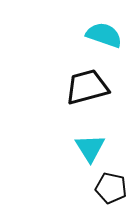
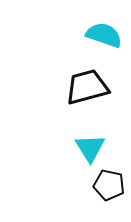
black pentagon: moved 2 px left, 3 px up
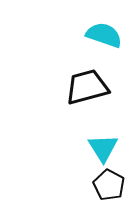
cyan triangle: moved 13 px right
black pentagon: rotated 16 degrees clockwise
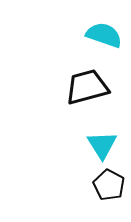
cyan triangle: moved 1 px left, 3 px up
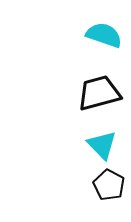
black trapezoid: moved 12 px right, 6 px down
cyan triangle: rotated 12 degrees counterclockwise
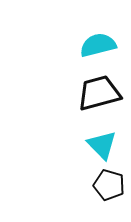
cyan semicircle: moved 6 px left, 10 px down; rotated 33 degrees counterclockwise
black pentagon: rotated 12 degrees counterclockwise
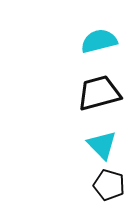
cyan semicircle: moved 1 px right, 4 px up
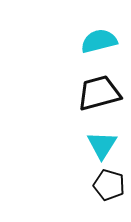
cyan triangle: rotated 16 degrees clockwise
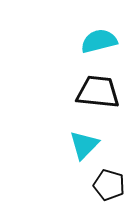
black trapezoid: moved 1 px left, 1 px up; rotated 21 degrees clockwise
cyan triangle: moved 18 px left; rotated 12 degrees clockwise
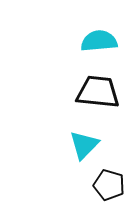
cyan semicircle: rotated 9 degrees clockwise
